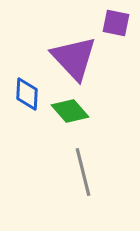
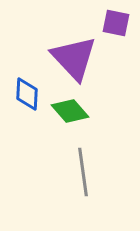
gray line: rotated 6 degrees clockwise
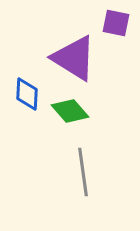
purple triangle: rotated 15 degrees counterclockwise
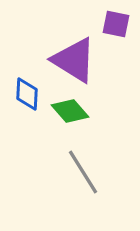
purple square: moved 1 px down
purple triangle: moved 2 px down
gray line: rotated 24 degrees counterclockwise
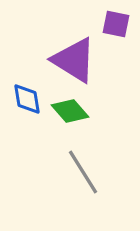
blue diamond: moved 5 px down; rotated 12 degrees counterclockwise
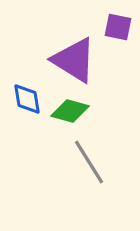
purple square: moved 2 px right, 3 px down
green diamond: rotated 33 degrees counterclockwise
gray line: moved 6 px right, 10 px up
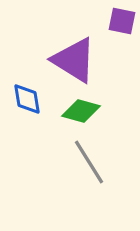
purple square: moved 4 px right, 6 px up
green diamond: moved 11 px right
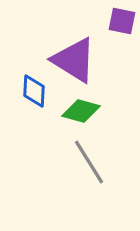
blue diamond: moved 7 px right, 8 px up; rotated 12 degrees clockwise
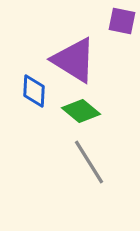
green diamond: rotated 24 degrees clockwise
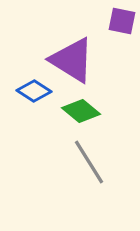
purple triangle: moved 2 px left
blue diamond: rotated 60 degrees counterclockwise
